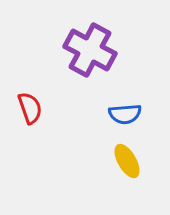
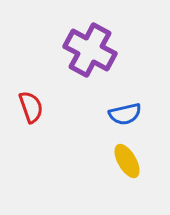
red semicircle: moved 1 px right, 1 px up
blue semicircle: rotated 8 degrees counterclockwise
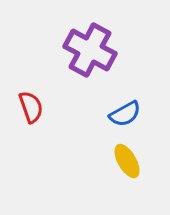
blue semicircle: rotated 16 degrees counterclockwise
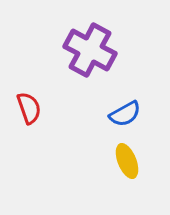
red semicircle: moved 2 px left, 1 px down
yellow ellipse: rotated 8 degrees clockwise
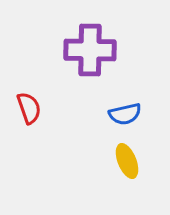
purple cross: rotated 27 degrees counterclockwise
blue semicircle: rotated 16 degrees clockwise
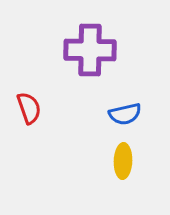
yellow ellipse: moved 4 px left; rotated 24 degrees clockwise
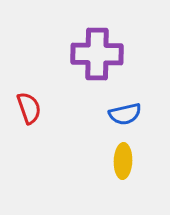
purple cross: moved 7 px right, 4 px down
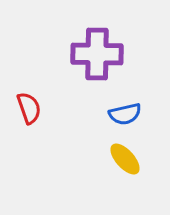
yellow ellipse: moved 2 px right, 2 px up; rotated 44 degrees counterclockwise
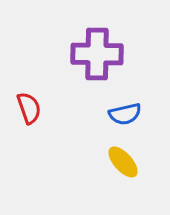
yellow ellipse: moved 2 px left, 3 px down
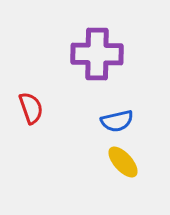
red semicircle: moved 2 px right
blue semicircle: moved 8 px left, 7 px down
